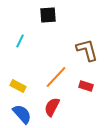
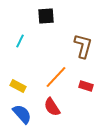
black square: moved 2 px left, 1 px down
brown L-shape: moved 4 px left, 4 px up; rotated 30 degrees clockwise
red semicircle: rotated 60 degrees counterclockwise
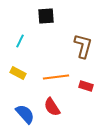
orange line: rotated 40 degrees clockwise
yellow rectangle: moved 13 px up
blue semicircle: moved 3 px right
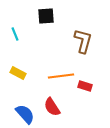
cyan line: moved 5 px left, 7 px up; rotated 48 degrees counterclockwise
brown L-shape: moved 5 px up
orange line: moved 5 px right, 1 px up
red rectangle: moved 1 px left
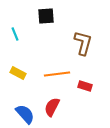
brown L-shape: moved 2 px down
orange line: moved 4 px left, 2 px up
red semicircle: rotated 60 degrees clockwise
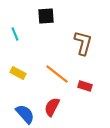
orange line: rotated 45 degrees clockwise
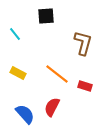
cyan line: rotated 16 degrees counterclockwise
